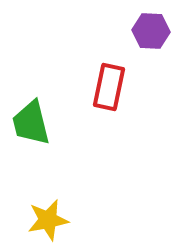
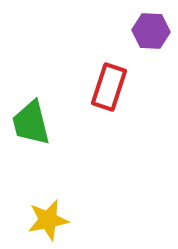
red rectangle: rotated 6 degrees clockwise
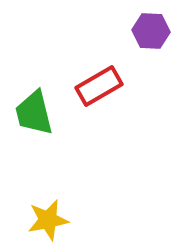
red rectangle: moved 10 px left, 1 px up; rotated 42 degrees clockwise
green trapezoid: moved 3 px right, 10 px up
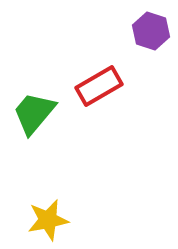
purple hexagon: rotated 15 degrees clockwise
green trapezoid: rotated 54 degrees clockwise
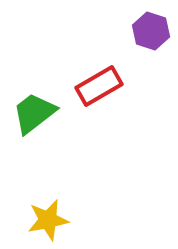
green trapezoid: rotated 12 degrees clockwise
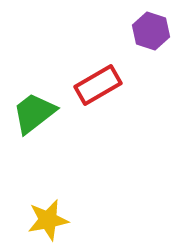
red rectangle: moved 1 px left, 1 px up
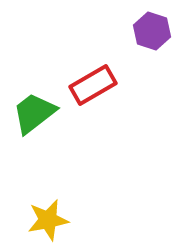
purple hexagon: moved 1 px right
red rectangle: moved 5 px left
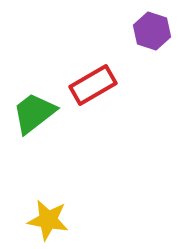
yellow star: rotated 21 degrees clockwise
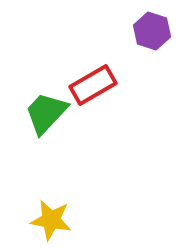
green trapezoid: moved 12 px right; rotated 9 degrees counterclockwise
yellow star: moved 3 px right
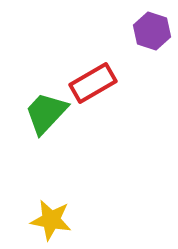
red rectangle: moved 2 px up
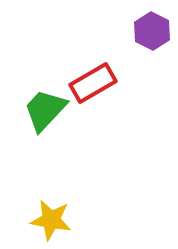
purple hexagon: rotated 9 degrees clockwise
green trapezoid: moved 1 px left, 3 px up
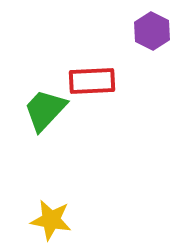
red rectangle: moved 1 px left, 2 px up; rotated 27 degrees clockwise
